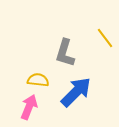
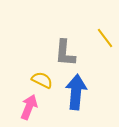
gray L-shape: rotated 12 degrees counterclockwise
yellow semicircle: moved 4 px right; rotated 20 degrees clockwise
blue arrow: rotated 40 degrees counterclockwise
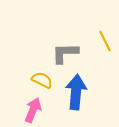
yellow line: moved 3 px down; rotated 10 degrees clockwise
gray L-shape: rotated 84 degrees clockwise
pink arrow: moved 4 px right, 3 px down
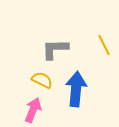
yellow line: moved 1 px left, 4 px down
gray L-shape: moved 10 px left, 4 px up
blue arrow: moved 3 px up
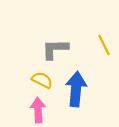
pink arrow: moved 5 px right; rotated 25 degrees counterclockwise
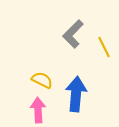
yellow line: moved 2 px down
gray L-shape: moved 18 px right, 15 px up; rotated 44 degrees counterclockwise
blue arrow: moved 5 px down
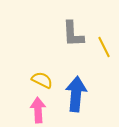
gray L-shape: rotated 48 degrees counterclockwise
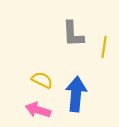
yellow line: rotated 35 degrees clockwise
pink arrow: rotated 70 degrees counterclockwise
